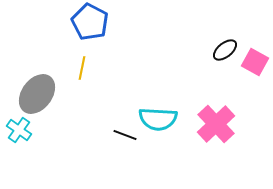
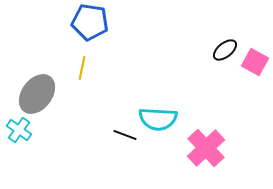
blue pentagon: rotated 18 degrees counterclockwise
pink cross: moved 10 px left, 24 px down
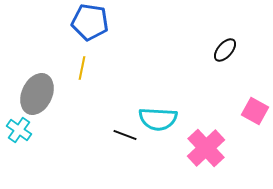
black ellipse: rotated 10 degrees counterclockwise
pink square: moved 49 px down
gray ellipse: rotated 12 degrees counterclockwise
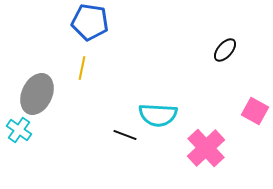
cyan semicircle: moved 4 px up
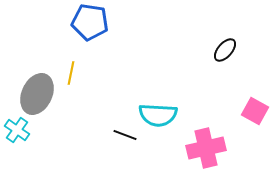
yellow line: moved 11 px left, 5 px down
cyan cross: moved 2 px left
pink cross: rotated 30 degrees clockwise
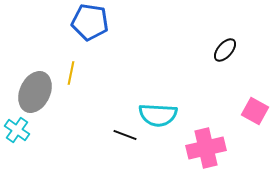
gray ellipse: moved 2 px left, 2 px up
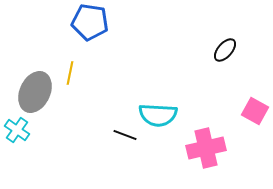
yellow line: moved 1 px left
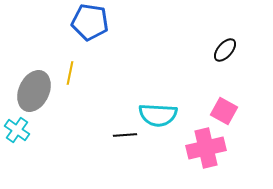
gray ellipse: moved 1 px left, 1 px up
pink square: moved 31 px left
black line: rotated 25 degrees counterclockwise
